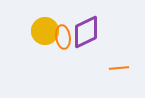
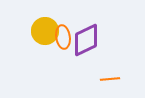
purple diamond: moved 8 px down
orange line: moved 9 px left, 11 px down
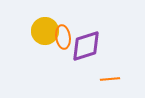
purple diamond: moved 6 px down; rotated 8 degrees clockwise
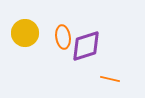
yellow circle: moved 20 px left, 2 px down
orange line: rotated 18 degrees clockwise
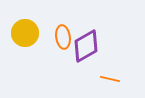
purple diamond: rotated 12 degrees counterclockwise
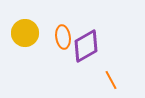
orange line: moved 1 px right, 1 px down; rotated 48 degrees clockwise
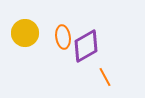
orange line: moved 6 px left, 3 px up
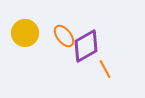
orange ellipse: moved 1 px right, 1 px up; rotated 30 degrees counterclockwise
orange line: moved 8 px up
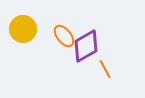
yellow circle: moved 2 px left, 4 px up
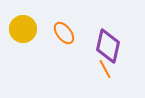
orange ellipse: moved 3 px up
purple diamond: moved 22 px right; rotated 48 degrees counterclockwise
